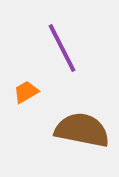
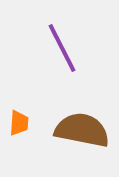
orange trapezoid: moved 7 px left, 31 px down; rotated 124 degrees clockwise
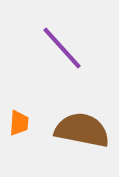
purple line: rotated 15 degrees counterclockwise
